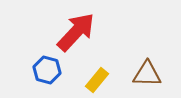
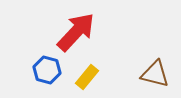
brown triangle: moved 8 px right; rotated 12 degrees clockwise
yellow rectangle: moved 10 px left, 3 px up
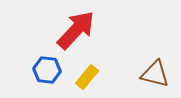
red arrow: moved 2 px up
blue hexagon: rotated 8 degrees counterclockwise
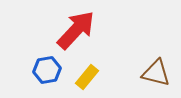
blue hexagon: rotated 16 degrees counterclockwise
brown triangle: moved 1 px right, 1 px up
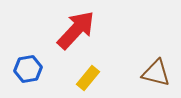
blue hexagon: moved 19 px left, 1 px up
yellow rectangle: moved 1 px right, 1 px down
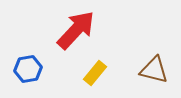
brown triangle: moved 2 px left, 3 px up
yellow rectangle: moved 7 px right, 5 px up
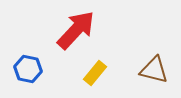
blue hexagon: rotated 20 degrees clockwise
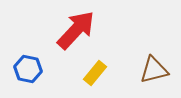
brown triangle: rotated 28 degrees counterclockwise
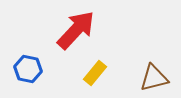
brown triangle: moved 8 px down
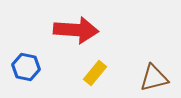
red arrow: rotated 51 degrees clockwise
blue hexagon: moved 2 px left, 2 px up
